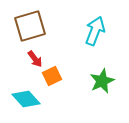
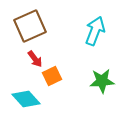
brown square: rotated 8 degrees counterclockwise
green star: rotated 20 degrees clockwise
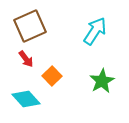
cyan arrow: rotated 12 degrees clockwise
red arrow: moved 9 px left
orange square: rotated 18 degrees counterclockwise
green star: rotated 25 degrees counterclockwise
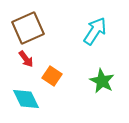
brown square: moved 2 px left, 2 px down
orange square: rotated 12 degrees counterclockwise
green star: rotated 15 degrees counterclockwise
cyan diamond: rotated 16 degrees clockwise
